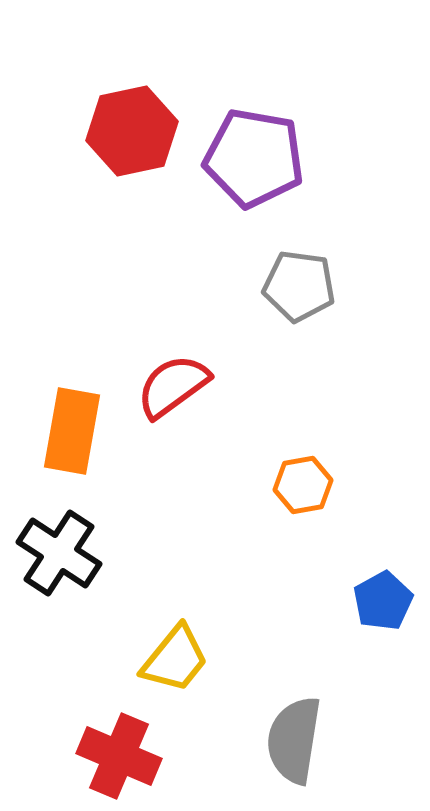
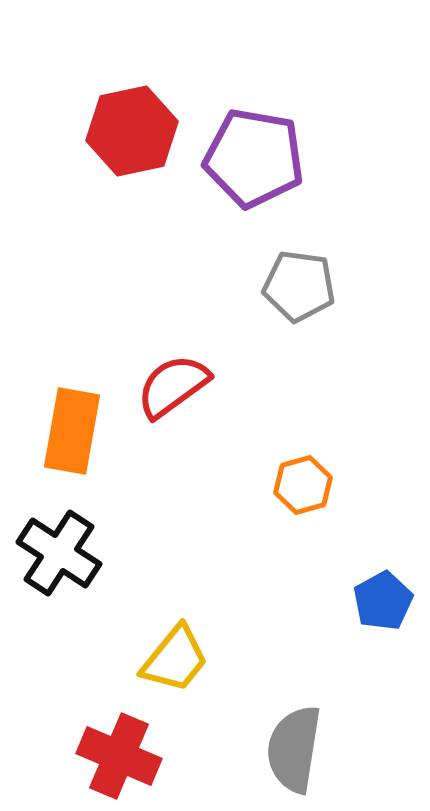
orange hexagon: rotated 6 degrees counterclockwise
gray semicircle: moved 9 px down
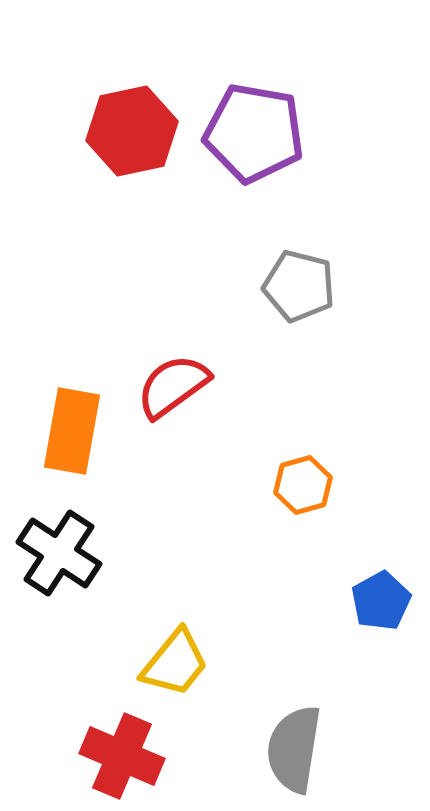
purple pentagon: moved 25 px up
gray pentagon: rotated 6 degrees clockwise
blue pentagon: moved 2 px left
yellow trapezoid: moved 4 px down
red cross: moved 3 px right
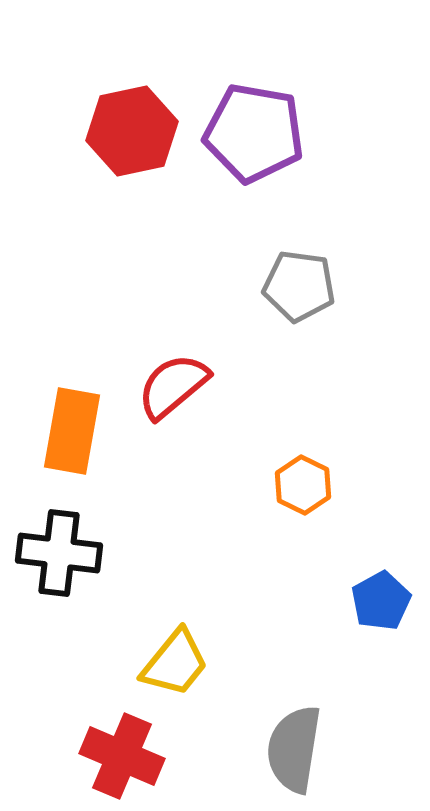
gray pentagon: rotated 6 degrees counterclockwise
red semicircle: rotated 4 degrees counterclockwise
orange hexagon: rotated 18 degrees counterclockwise
black cross: rotated 26 degrees counterclockwise
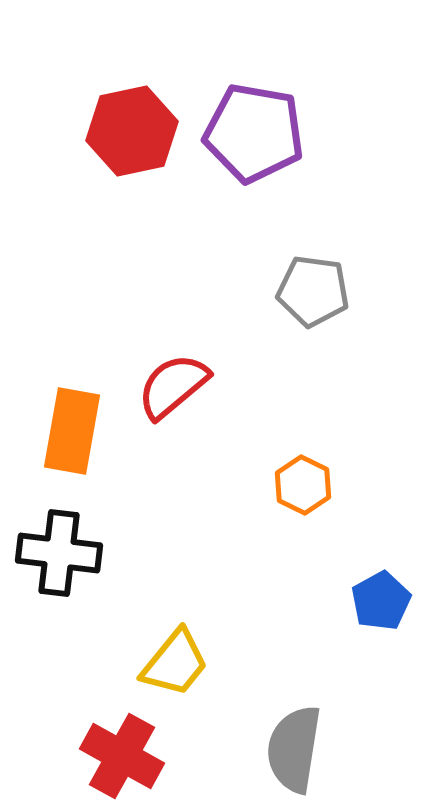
gray pentagon: moved 14 px right, 5 px down
red cross: rotated 6 degrees clockwise
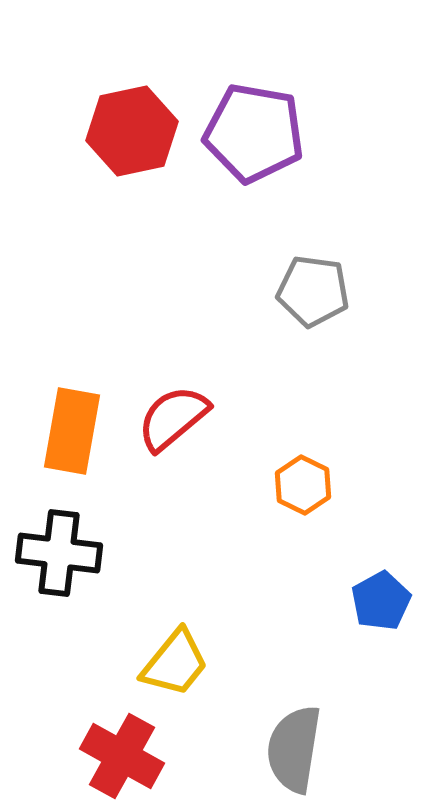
red semicircle: moved 32 px down
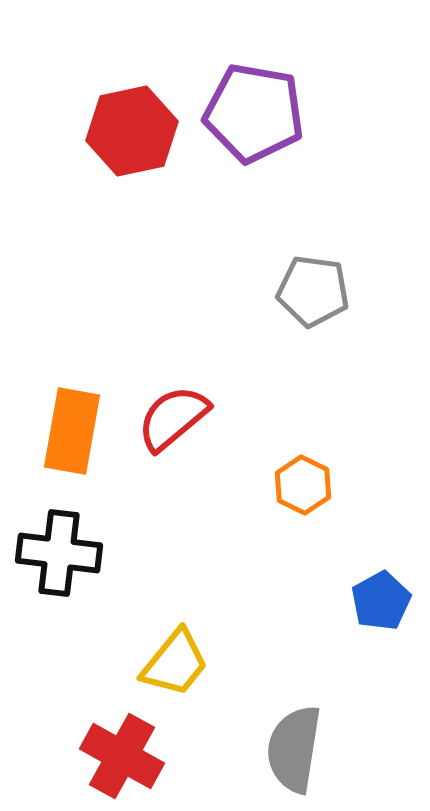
purple pentagon: moved 20 px up
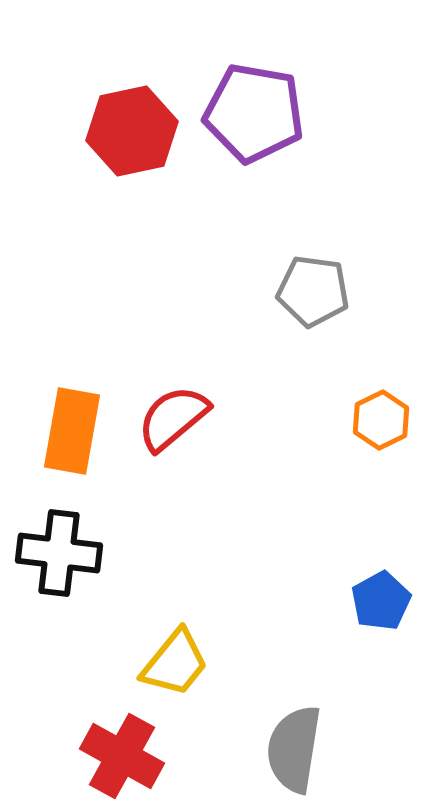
orange hexagon: moved 78 px right, 65 px up; rotated 8 degrees clockwise
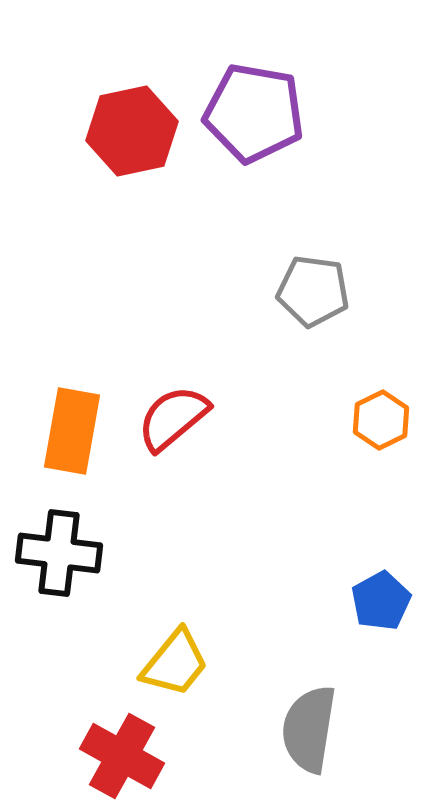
gray semicircle: moved 15 px right, 20 px up
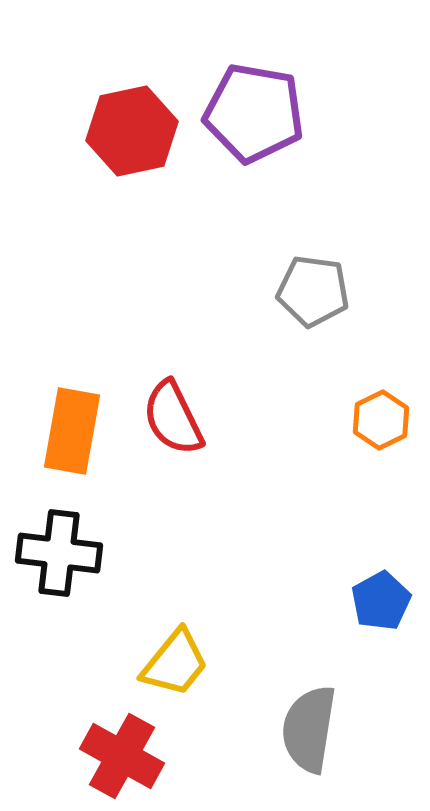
red semicircle: rotated 76 degrees counterclockwise
